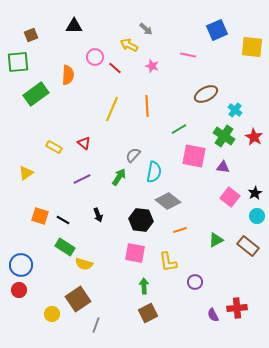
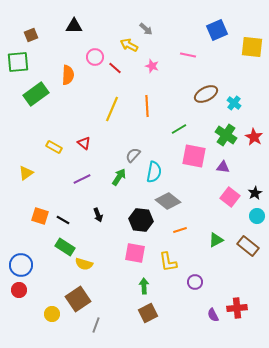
cyan cross at (235, 110): moved 1 px left, 7 px up
green cross at (224, 136): moved 2 px right, 1 px up
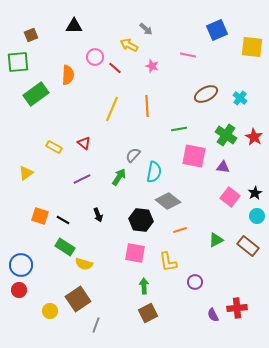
cyan cross at (234, 103): moved 6 px right, 5 px up
green line at (179, 129): rotated 21 degrees clockwise
yellow circle at (52, 314): moved 2 px left, 3 px up
